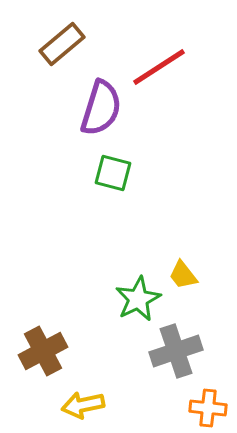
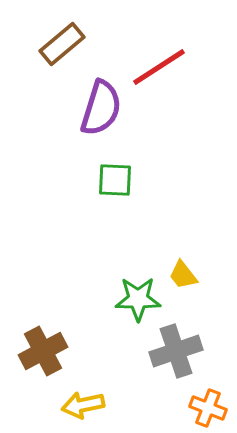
green square: moved 2 px right, 7 px down; rotated 12 degrees counterclockwise
green star: rotated 27 degrees clockwise
orange cross: rotated 15 degrees clockwise
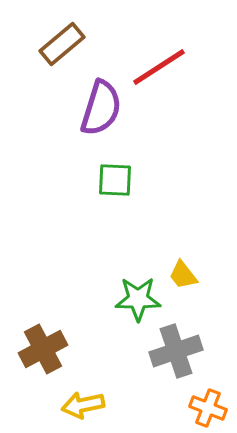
brown cross: moved 2 px up
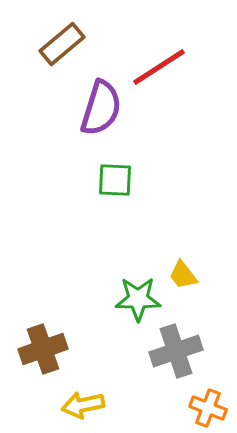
brown cross: rotated 9 degrees clockwise
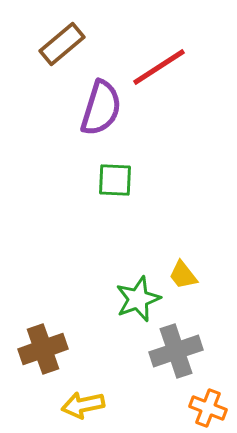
green star: rotated 21 degrees counterclockwise
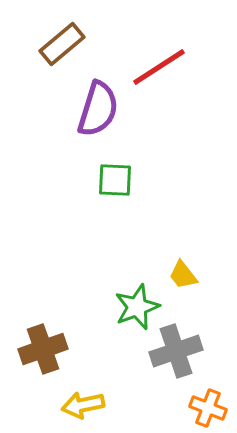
purple semicircle: moved 3 px left, 1 px down
green star: moved 1 px left, 8 px down
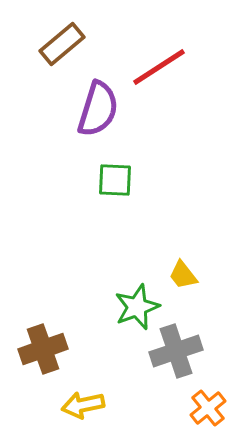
orange cross: rotated 30 degrees clockwise
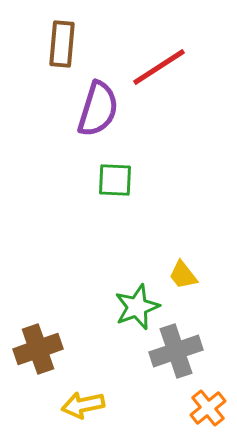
brown rectangle: rotated 45 degrees counterclockwise
brown cross: moved 5 px left
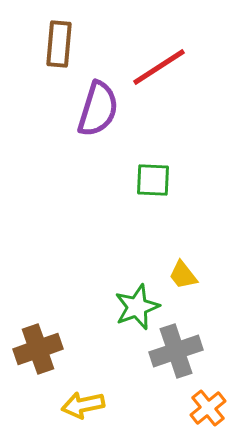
brown rectangle: moved 3 px left
green square: moved 38 px right
